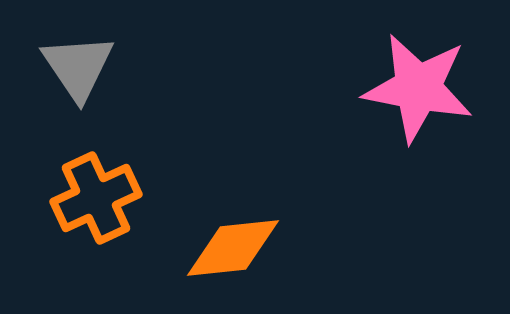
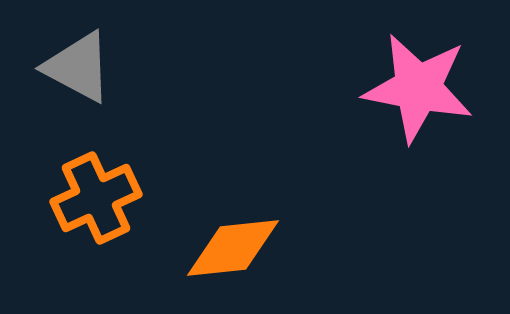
gray triangle: rotated 28 degrees counterclockwise
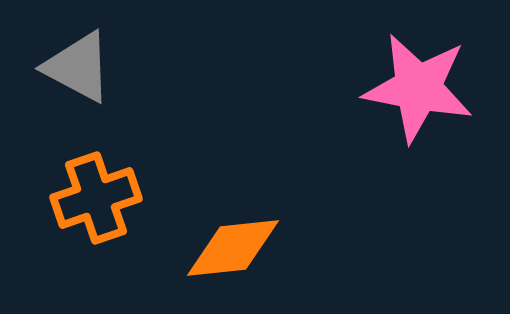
orange cross: rotated 6 degrees clockwise
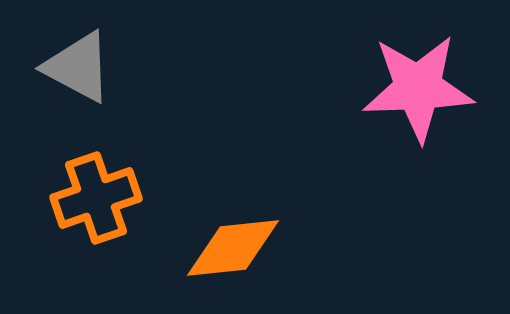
pink star: rotated 13 degrees counterclockwise
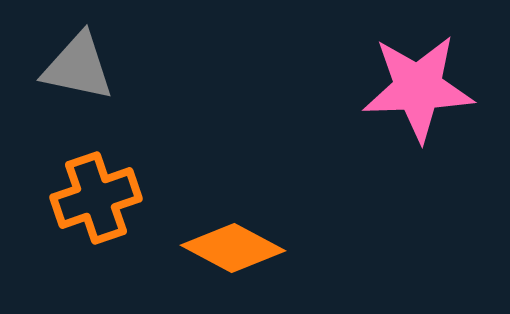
gray triangle: rotated 16 degrees counterclockwise
orange diamond: rotated 34 degrees clockwise
